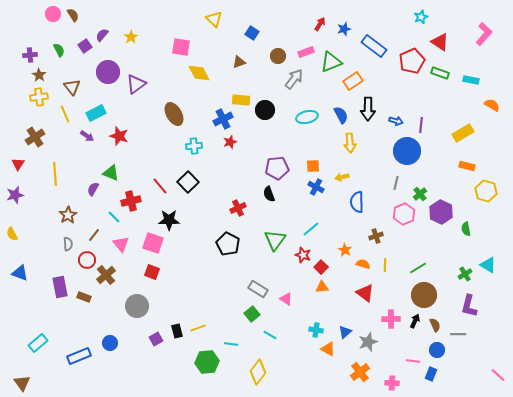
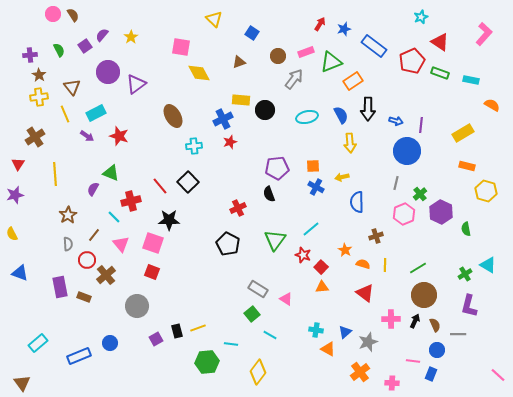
brown ellipse at (174, 114): moved 1 px left, 2 px down
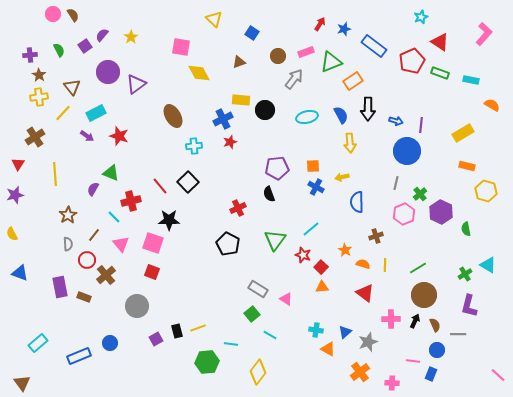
yellow line at (65, 114): moved 2 px left, 1 px up; rotated 66 degrees clockwise
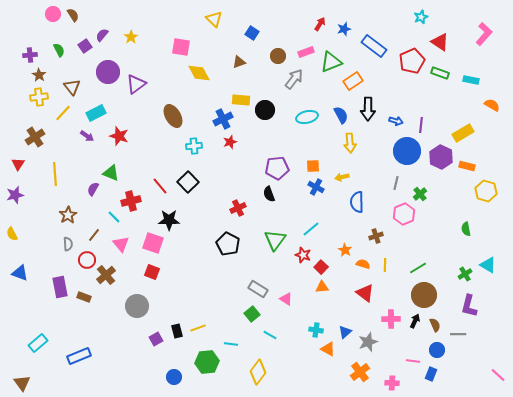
purple hexagon at (441, 212): moved 55 px up
blue circle at (110, 343): moved 64 px right, 34 px down
